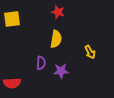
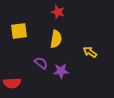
yellow square: moved 7 px right, 12 px down
yellow arrow: rotated 152 degrees clockwise
purple semicircle: rotated 56 degrees counterclockwise
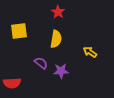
red star: rotated 16 degrees clockwise
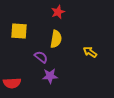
red star: rotated 16 degrees clockwise
yellow square: rotated 12 degrees clockwise
purple semicircle: moved 6 px up
purple star: moved 11 px left, 5 px down
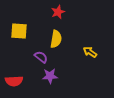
red semicircle: moved 2 px right, 2 px up
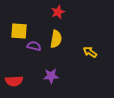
purple semicircle: moved 7 px left, 11 px up; rotated 24 degrees counterclockwise
purple star: moved 1 px right
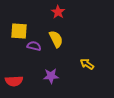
red star: rotated 16 degrees counterclockwise
yellow semicircle: rotated 36 degrees counterclockwise
yellow arrow: moved 3 px left, 12 px down
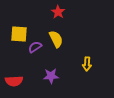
yellow square: moved 3 px down
purple semicircle: moved 1 px right, 1 px down; rotated 48 degrees counterclockwise
yellow arrow: rotated 120 degrees counterclockwise
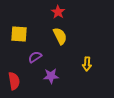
yellow semicircle: moved 4 px right, 3 px up
purple semicircle: moved 10 px down
red semicircle: rotated 96 degrees counterclockwise
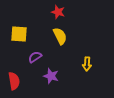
red star: rotated 16 degrees counterclockwise
purple star: rotated 21 degrees clockwise
